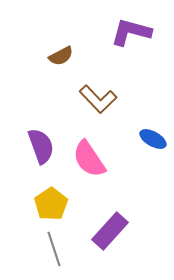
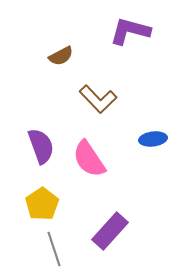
purple L-shape: moved 1 px left, 1 px up
blue ellipse: rotated 36 degrees counterclockwise
yellow pentagon: moved 9 px left
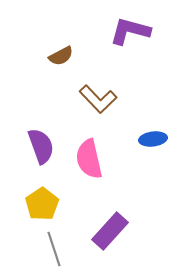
pink semicircle: rotated 21 degrees clockwise
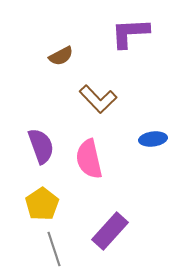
purple L-shape: moved 2 px down; rotated 18 degrees counterclockwise
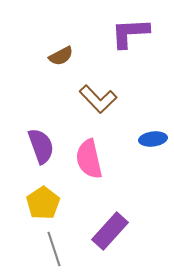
yellow pentagon: moved 1 px right, 1 px up
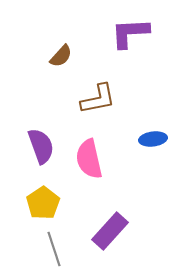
brown semicircle: rotated 20 degrees counterclockwise
brown L-shape: rotated 57 degrees counterclockwise
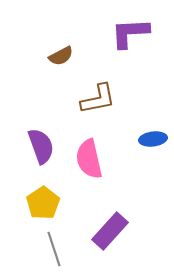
brown semicircle: rotated 20 degrees clockwise
